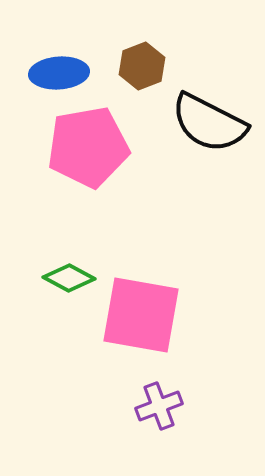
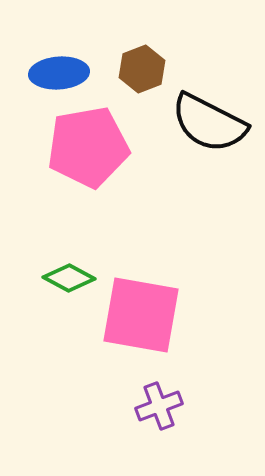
brown hexagon: moved 3 px down
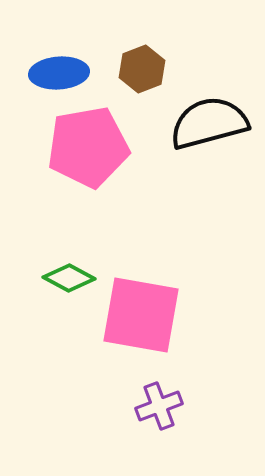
black semicircle: rotated 138 degrees clockwise
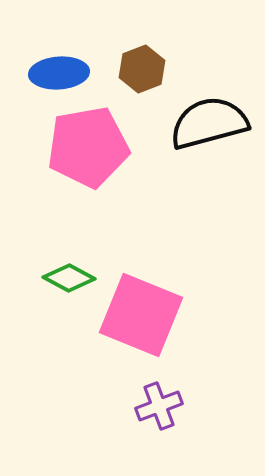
pink square: rotated 12 degrees clockwise
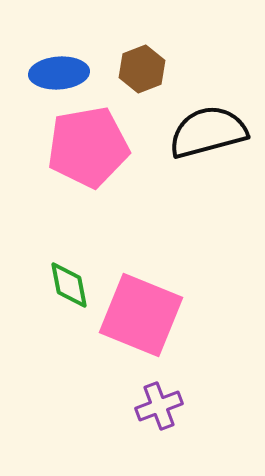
black semicircle: moved 1 px left, 9 px down
green diamond: moved 7 px down; rotated 51 degrees clockwise
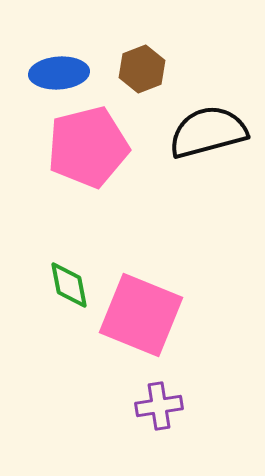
pink pentagon: rotated 4 degrees counterclockwise
purple cross: rotated 12 degrees clockwise
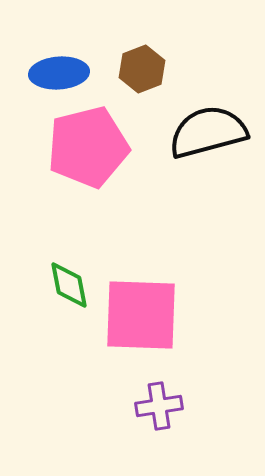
pink square: rotated 20 degrees counterclockwise
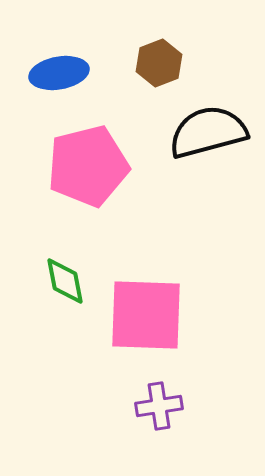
brown hexagon: moved 17 px right, 6 px up
blue ellipse: rotated 6 degrees counterclockwise
pink pentagon: moved 19 px down
green diamond: moved 4 px left, 4 px up
pink square: moved 5 px right
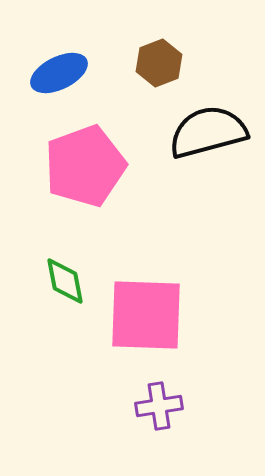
blue ellipse: rotated 16 degrees counterclockwise
pink pentagon: moved 3 px left; rotated 6 degrees counterclockwise
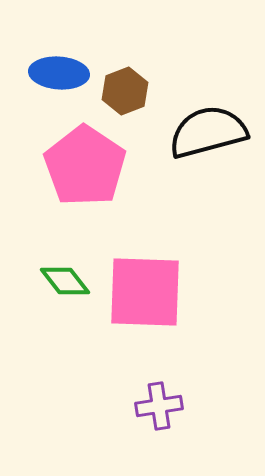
brown hexagon: moved 34 px left, 28 px down
blue ellipse: rotated 30 degrees clockwise
pink pentagon: rotated 18 degrees counterclockwise
green diamond: rotated 27 degrees counterclockwise
pink square: moved 1 px left, 23 px up
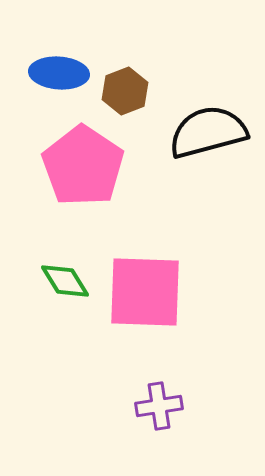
pink pentagon: moved 2 px left
green diamond: rotated 6 degrees clockwise
